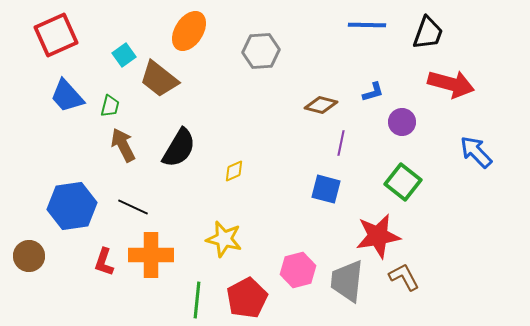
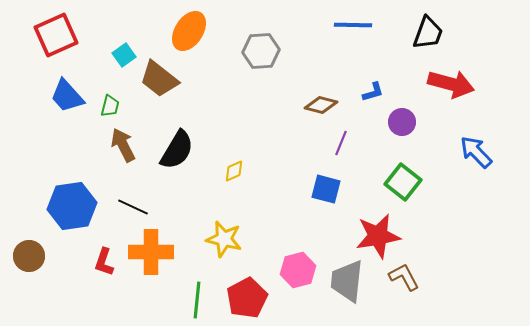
blue line: moved 14 px left
purple line: rotated 10 degrees clockwise
black semicircle: moved 2 px left, 2 px down
orange cross: moved 3 px up
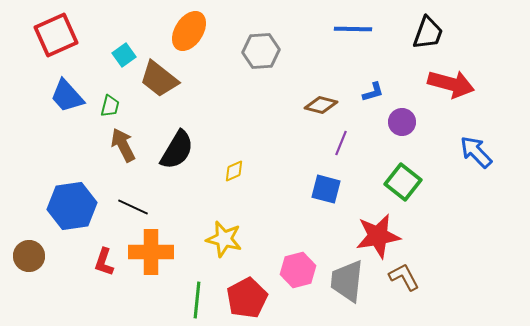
blue line: moved 4 px down
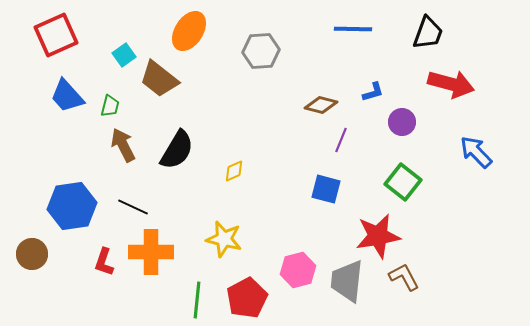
purple line: moved 3 px up
brown circle: moved 3 px right, 2 px up
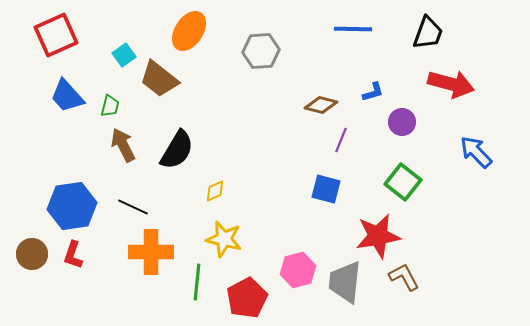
yellow diamond: moved 19 px left, 20 px down
red L-shape: moved 31 px left, 7 px up
gray trapezoid: moved 2 px left, 1 px down
green line: moved 18 px up
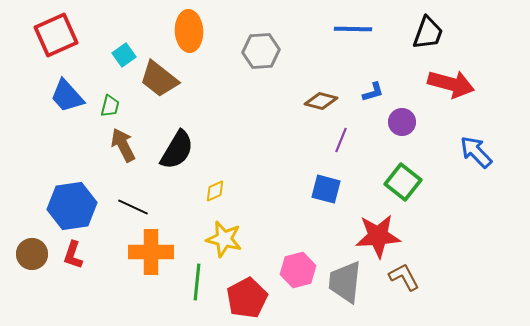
orange ellipse: rotated 36 degrees counterclockwise
brown diamond: moved 4 px up
red star: rotated 6 degrees clockwise
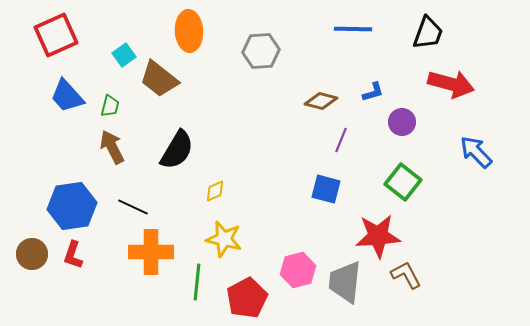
brown arrow: moved 11 px left, 2 px down
brown L-shape: moved 2 px right, 2 px up
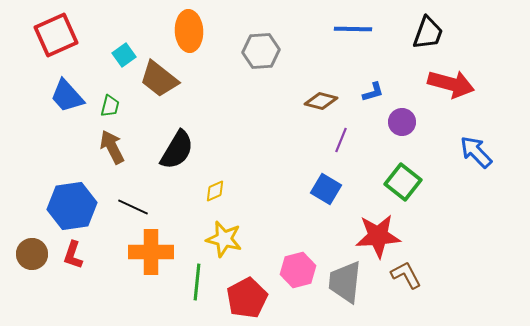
blue square: rotated 16 degrees clockwise
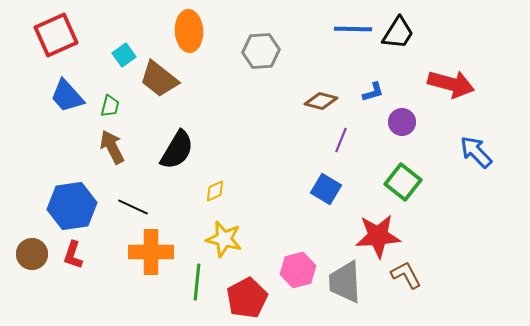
black trapezoid: moved 30 px left; rotated 12 degrees clockwise
gray trapezoid: rotated 9 degrees counterclockwise
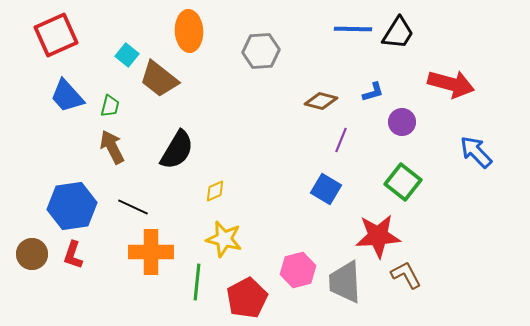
cyan square: moved 3 px right; rotated 15 degrees counterclockwise
